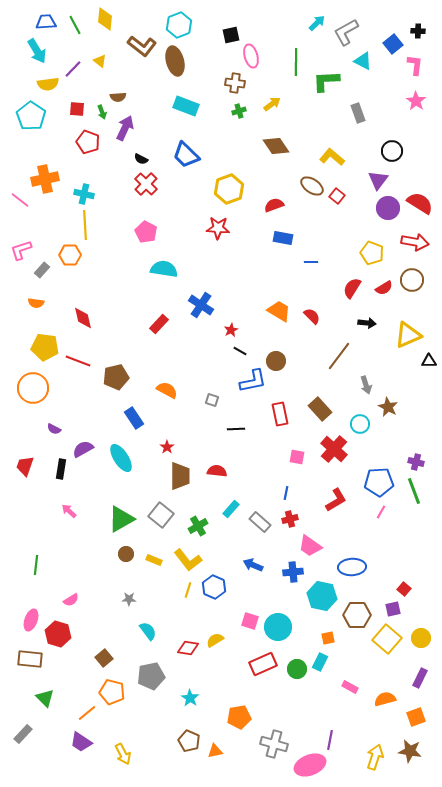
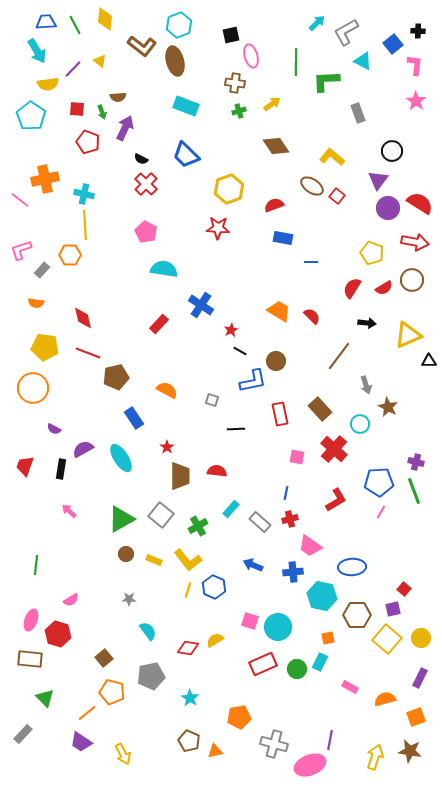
red line at (78, 361): moved 10 px right, 8 px up
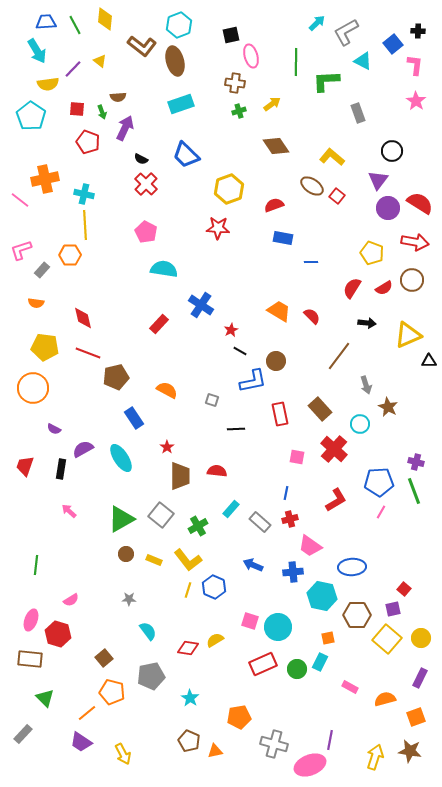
cyan rectangle at (186, 106): moved 5 px left, 2 px up; rotated 40 degrees counterclockwise
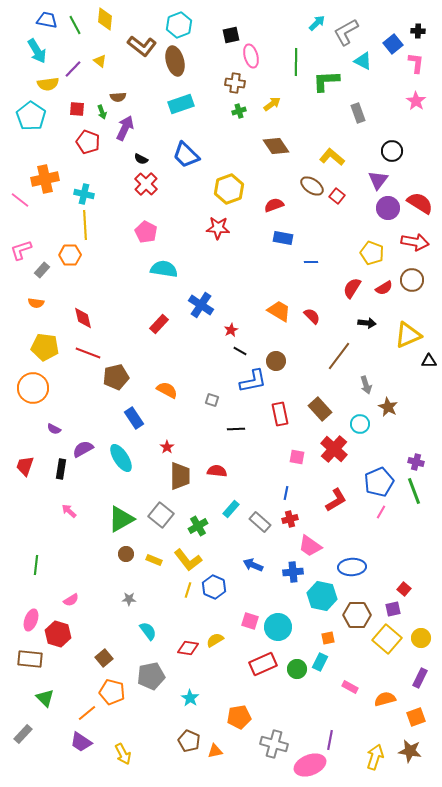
blue trapezoid at (46, 22): moved 1 px right, 2 px up; rotated 15 degrees clockwise
pink L-shape at (415, 65): moved 1 px right, 2 px up
blue pentagon at (379, 482): rotated 20 degrees counterclockwise
